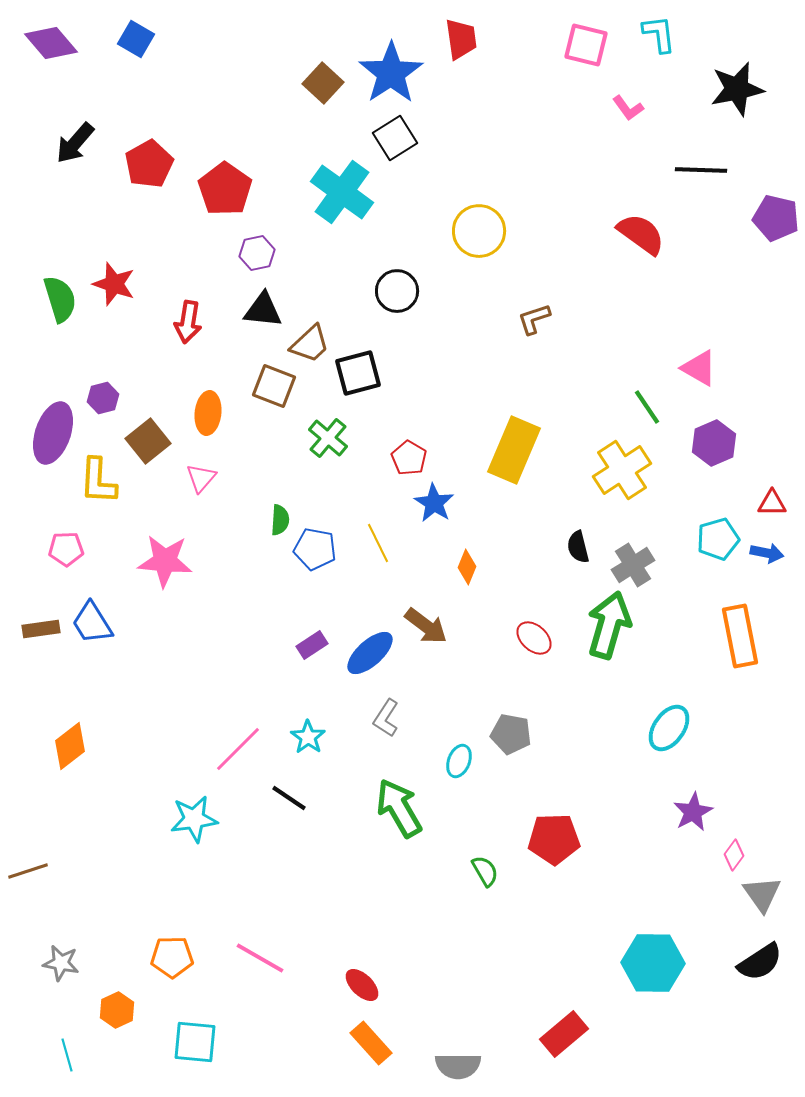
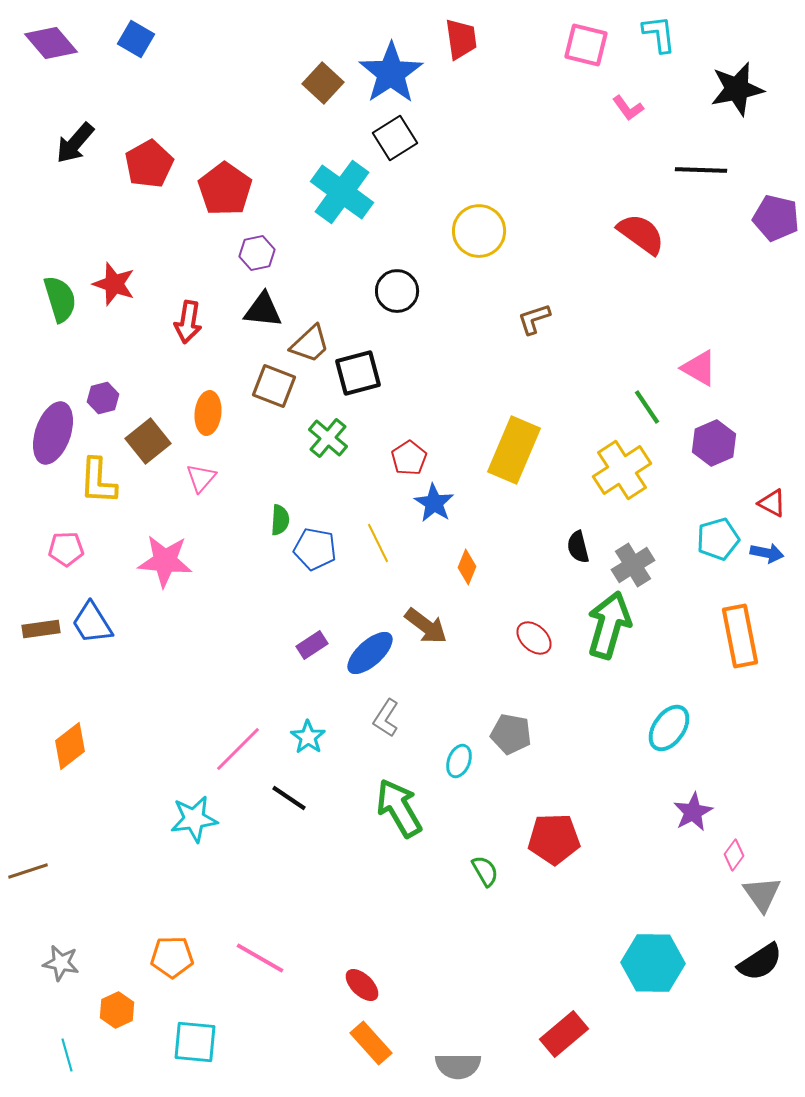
red pentagon at (409, 458): rotated 8 degrees clockwise
red triangle at (772, 503): rotated 28 degrees clockwise
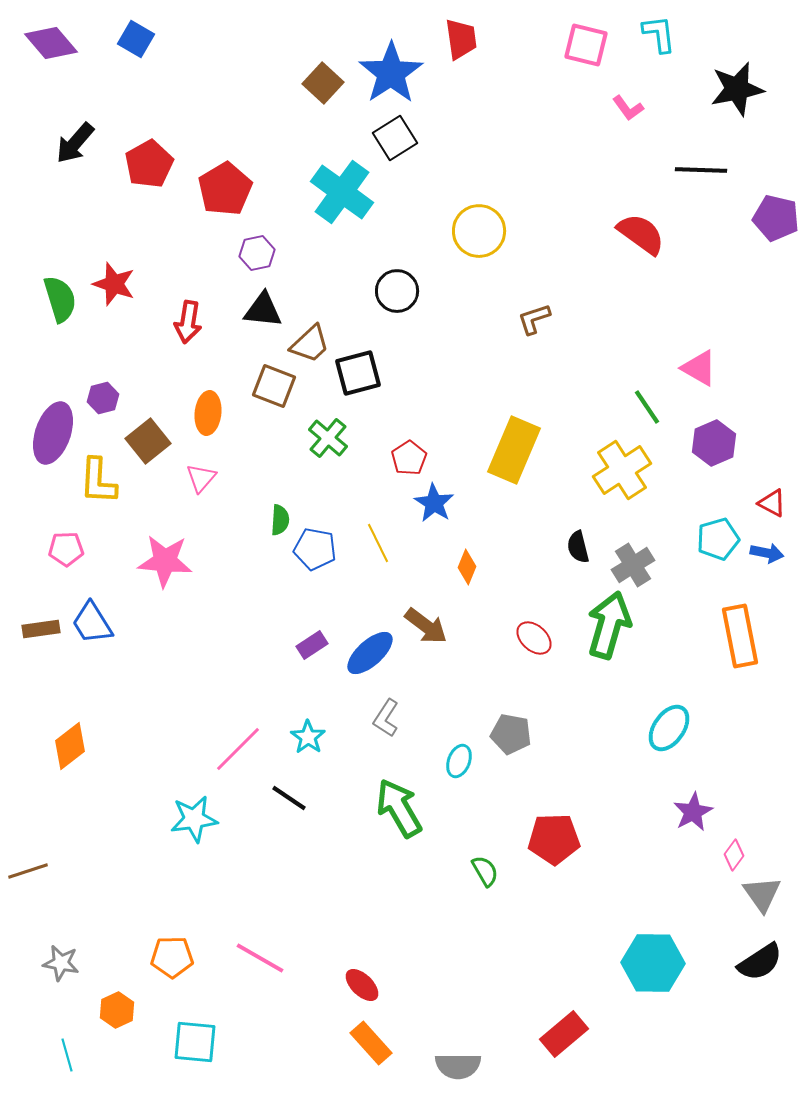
red pentagon at (225, 189): rotated 6 degrees clockwise
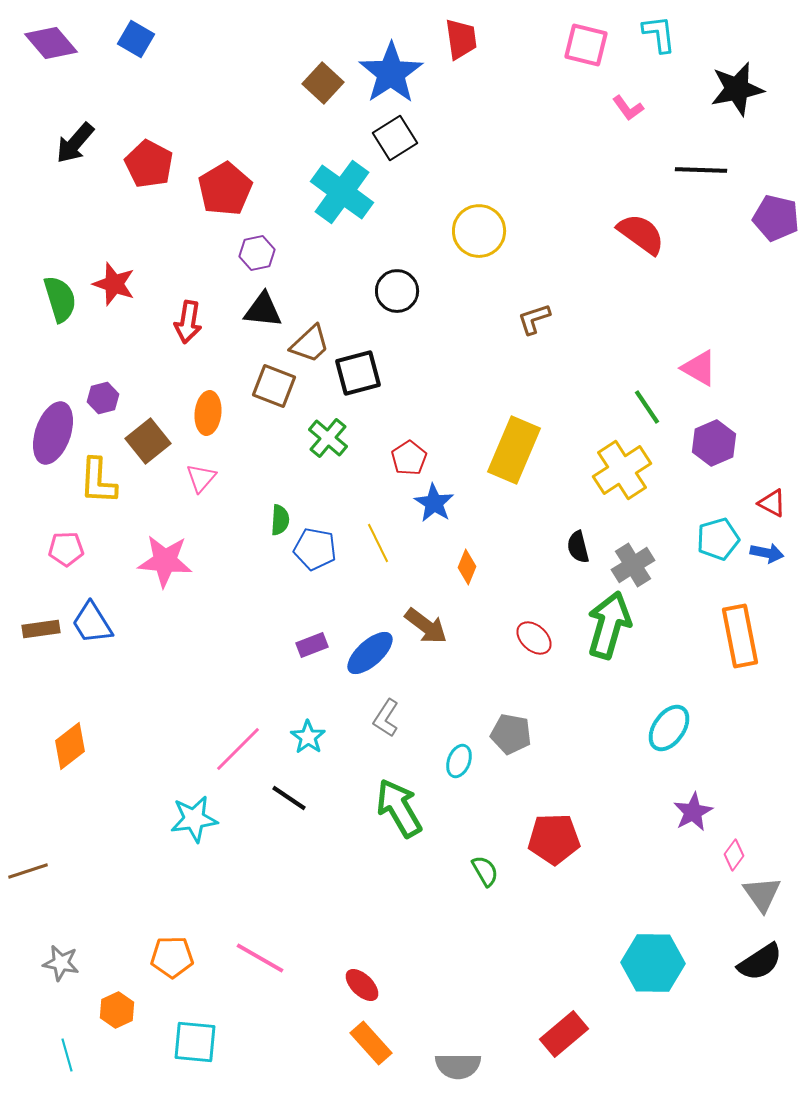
red pentagon at (149, 164): rotated 15 degrees counterclockwise
purple rectangle at (312, 645): rotated 12 degrees clockwise
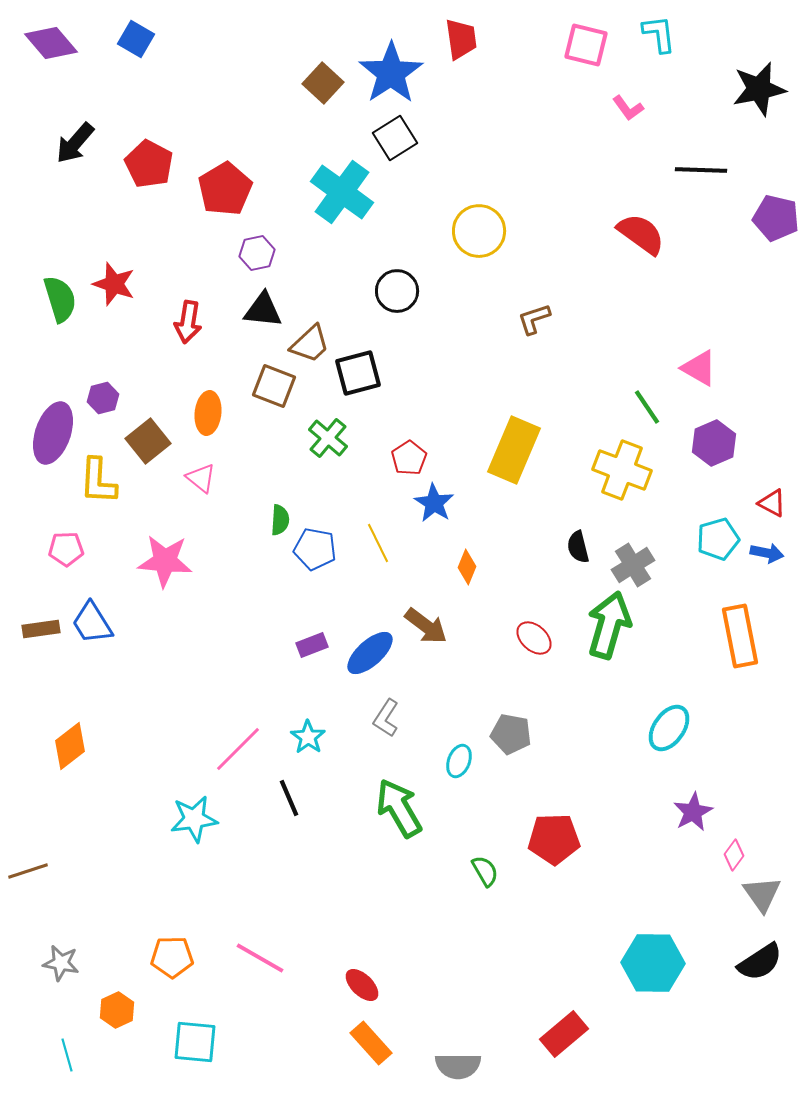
black star at (737, 89): moved 22 px right
yellow cross at (622, 470): rotated 36 degrees counterclockwise
pink triangle at (201, 478): rotated 32 degrees counterclockwise
black line at (289, 798): rotated 33 degrees clockwise
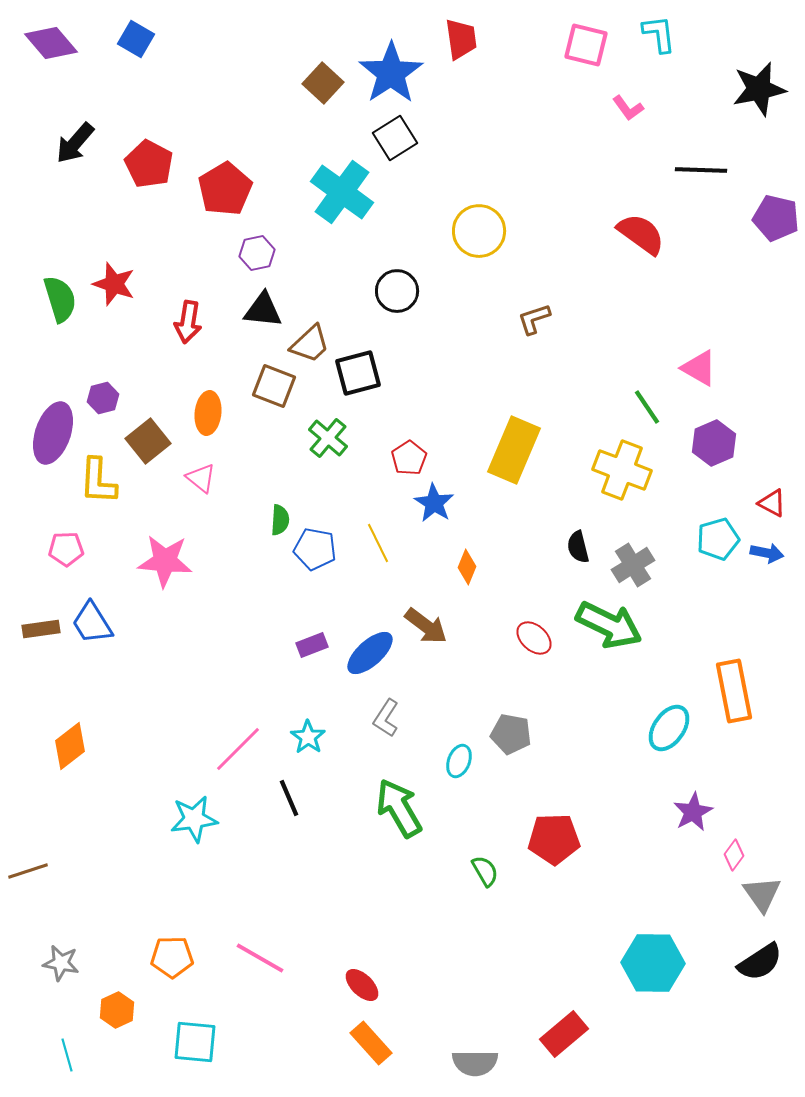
green arrow at (609, 625): rotated 100 degrees clockwise
orange rectangle at (740, 636): moved 6 px left, 55 px down
gray semicircle at (458, 1066): moved 17 px right, 3 px up
